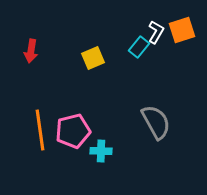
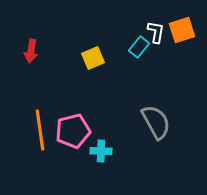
white L-shape: rotated 20 degrees counterclockwise
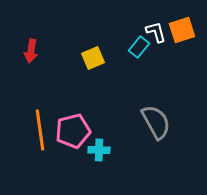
white L-shape: rotated 25 degrees counterclockwise
cyan cross: moved 2 px left, 1 px up
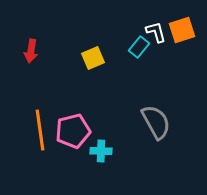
cyan cross: moved 2 px right, 1 px down
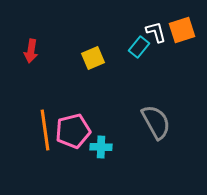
orange line: moved 5 px right
cyan cross: moved 4 px up
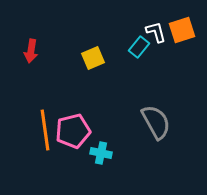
cyan cross: moved 6 px down; rotated 10 degrees clockwise
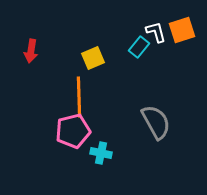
orange line: moved 34 px right, 33 px up; rotated 6 degrees clockwise
